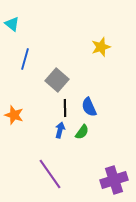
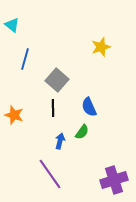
cyan triangle: moved 1 px down
black line: moved 12 px left
blue arrow: moved 11 px down
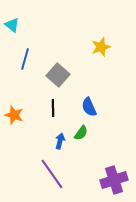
gray square: moved 1 px right, 5 px up
green semicircle: moved 1 px left, 1 px down
purple line: moved 2 px right
